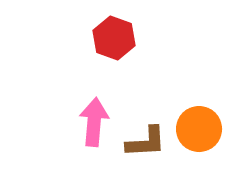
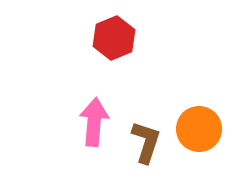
red hexagon: rotated 18 degrees clockwise
brown L-shape: rotated 69 degrees counterclockwise
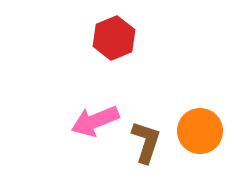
pink arrow: moved 1 px right, 1 px up; rotated 117 degrees counterclockwise
orange circle: moved 1 px right, 2 px down
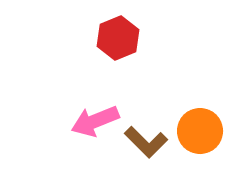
red hexagon: moved 4 px right
brown L-shape: rotated 117 degrees clockwise
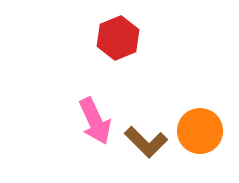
pink arrow: rotated 93 degrees counterclockwise
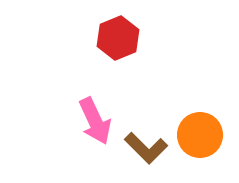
orange circle: moved 4 px down
brown L-shape: moved 6 px down
